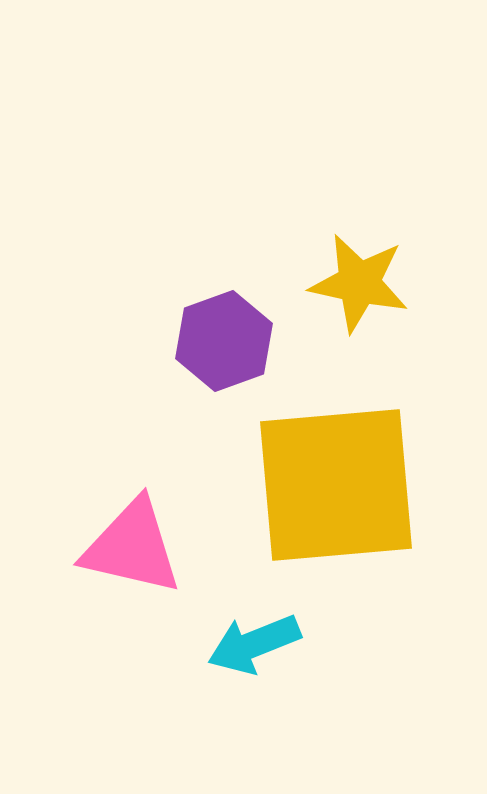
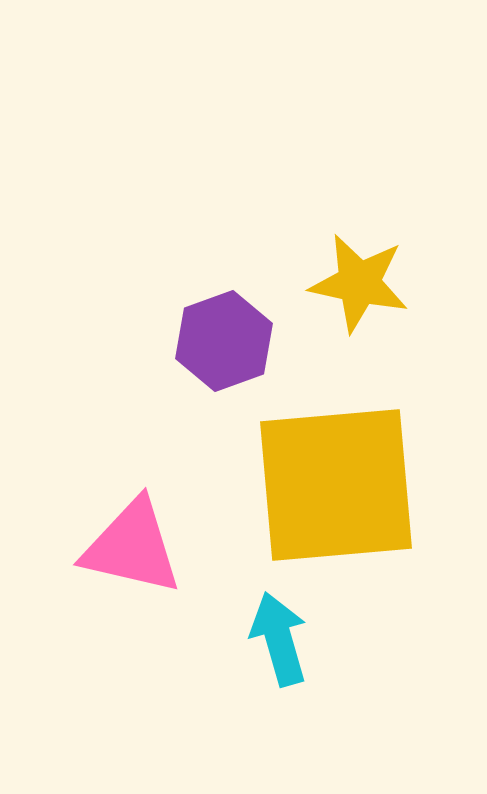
cyan arrow: moved 25 px right, 5 px up; rotated 96 degrees clockwise
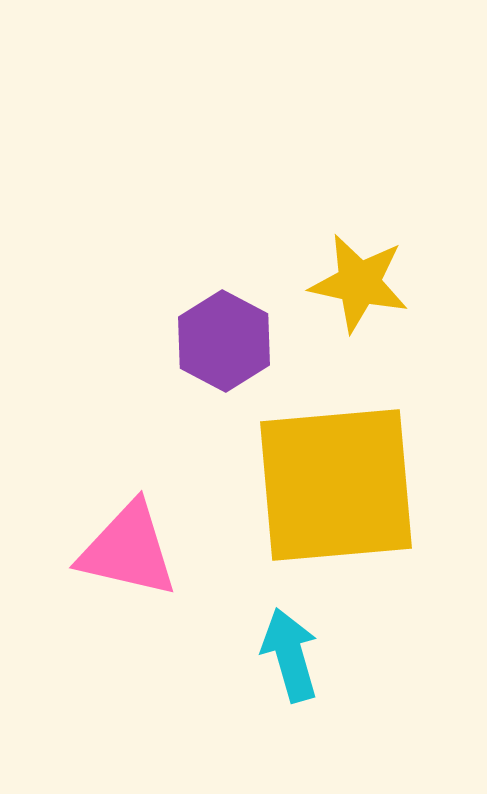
purple hexagon: rotated 12 degrees counterclockwise
pink triangle: moved 4 px left, 3 px down
cyan arrow: moved 11 px right, 16 px down
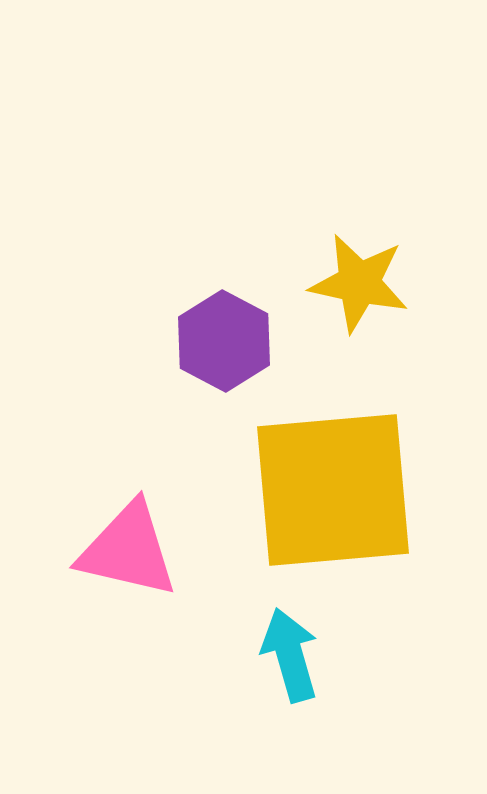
yellow square: moved 3 px left, 5 px down
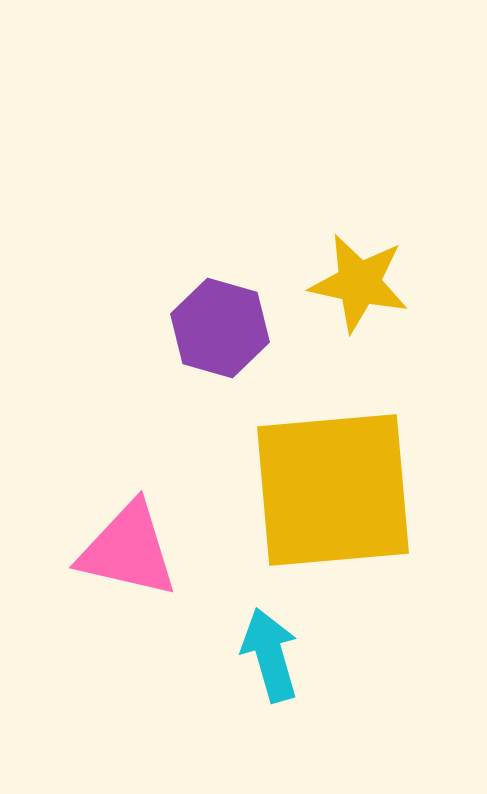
purple hexagon: moved 4 px left, 13 px up; rotated 12 degrees counterclockwise
cyan arrow: moved 20 px left
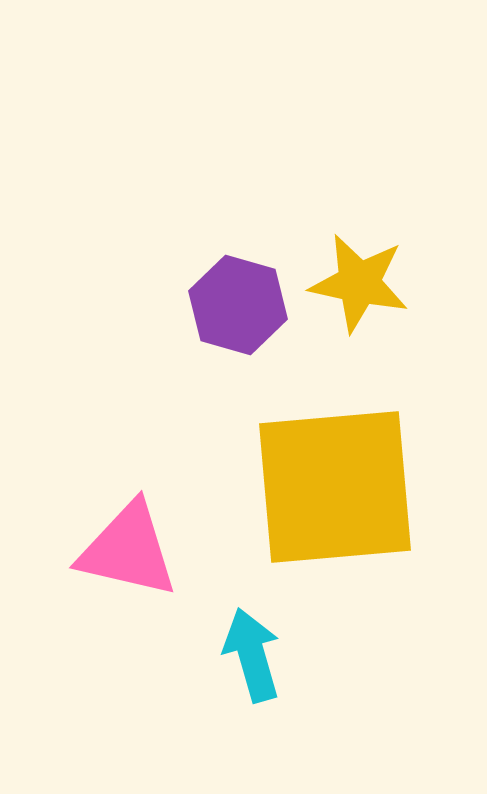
purple hexagon: moved 18 px right, 23 px up
yellow square: moved 2 px right, 3 px up
cyan arrow: moved 18 px left
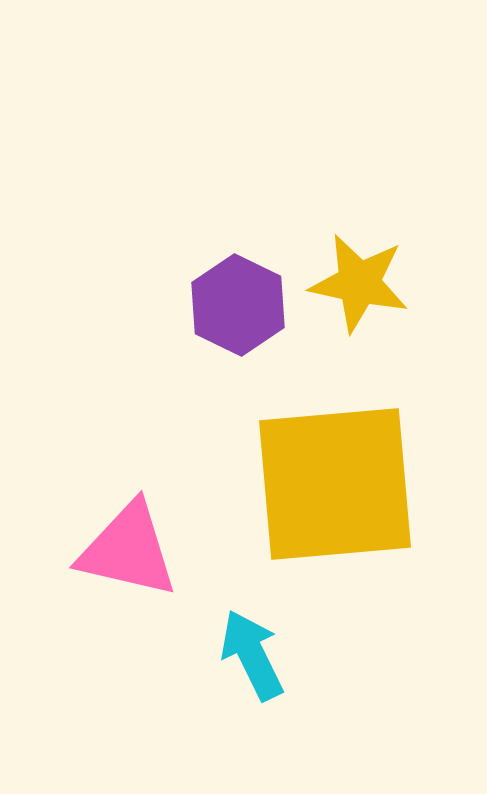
purple hexagon: rotated 10 degrees clockwise
yellow square: moved 3 px up
cyan arrow: rotated 10 degrees counterclockwise
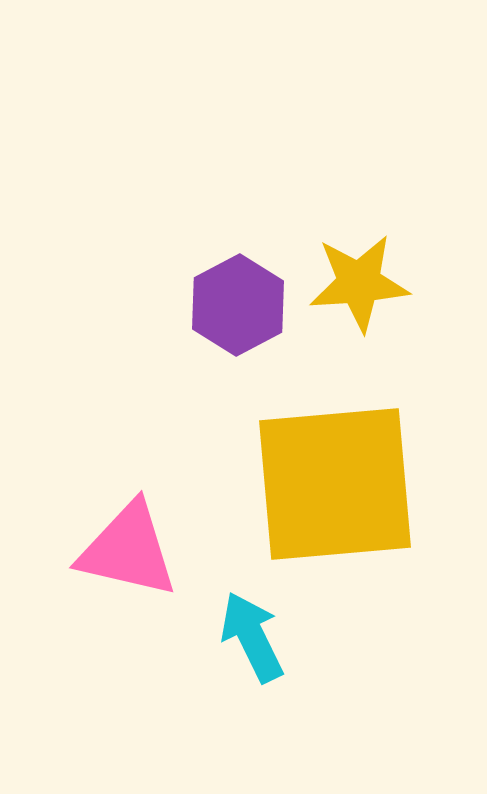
yellow star: rotated 16 degrees counterclockwise
purple hexagon: rotated 6 degrees clockwise
cyan arrow: moved 18 px up
